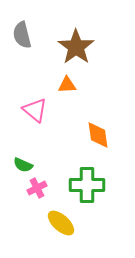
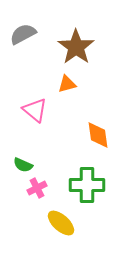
gray semicircle: moved 1 px right, 1 px up; rotated 76 degrees clockwise
orange triangle: moved 1 px up; rotated 12 degrees counterclockwise
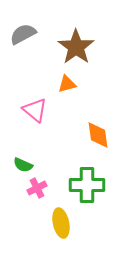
yellow ellipse: rotated 36 degrees clockwise
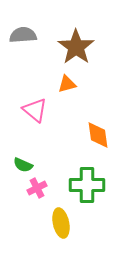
gray semicircle: moved 1 px down; rotated 24 degrees clockwise
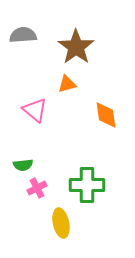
orange diamond: moved 8 px right, 20 px up
green semicircle: rotated 30 degrees counterclockwise
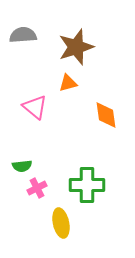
brown star: rotated 18 degrees clockwise
orange triangle: moved 1 px right, 1 px up
pink triangle: moved 3 px up
green semicircle: moved 1 px left, 1 px down
